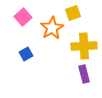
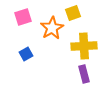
pink square: rotated 24 degrees clockwise
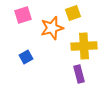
pink square: moved 2 px up
orange star: rotated 15 degrees clockwise
blue square: moved 3 px down
purple rectangle: moved 5 px left
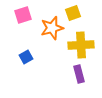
yellow cross: moved 3 px left, 1 px up
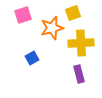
yellow cross: moved 2 px up
blue square: moved 6 px right, 1 px down
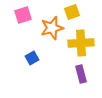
yellow square: moved 1 px left, 1 px up
purple rectangle: moved 2 px right
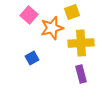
pink square: moved 6 px right; rotated 30 degrees counterclockwise
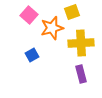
blue square: moved 3 px up
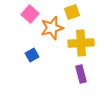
pink square: moved 1 px right, 1 px up
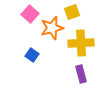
blue square: rotated 24 degrees counterclockwise
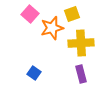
yellow square: moved 2 px down
blue square: moved 2 px right, 18 px down
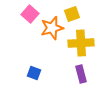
blue square: rotated 16 degrees counterclockwise
